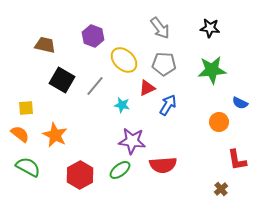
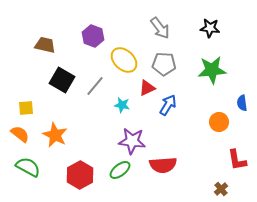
blue semicircle: moved 2 px right; rotated 56 degrees clockwise
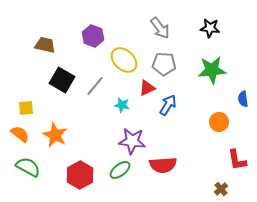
blue semicircle: moved 1 px right, 4 px up
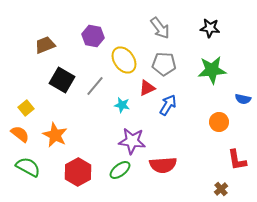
purple hexagon: rotated 10 degrees counterclockwise
brown trapezoid: rotated 35 degrees counterclockwise
yellow ellipse: rotated 12 degrees clockwise
blue semicircle: rotated 70 degrees counterclockwise
yellow square: rotated 35 degrees counterclockwise
red hexagon: moved 2 px left, 3 px up
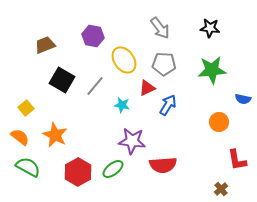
orange semicircle: moved 3 px down
green ellipse: moved 7 px left, 1 px up
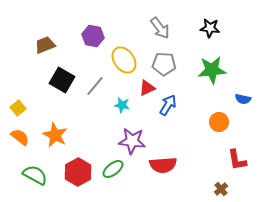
yellow square: moved 8 px left
green semicircle: moved 7 px right, 8 px down
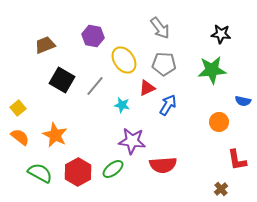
black star: moved 11 px right, 6 px down
blue semicircle: moved 2 px down
green semicircle: moved 5 px right, 2 px up
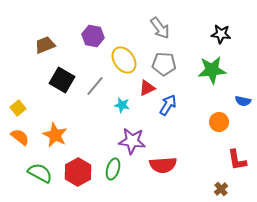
green ellipse: rotated 35 degrees counterclockwise
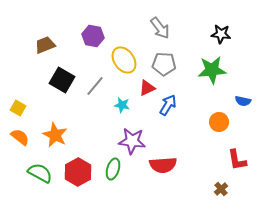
yellow square: rotated 21 degrees counterclockwise
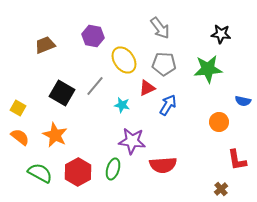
green star: moved 4 px left, 1 px up
black square: moved 13 px down
